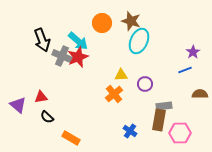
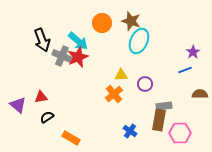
black semicircle: rotated 104 degrees clockwise
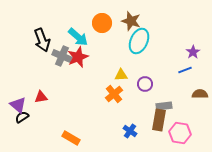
cyan arrow: moved 4 px up
black semicircle: moved 25 px left
pink hexagon: rotated 10 degrees clockwise
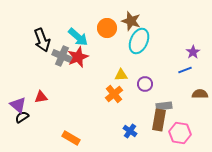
orange circle: moved 5 px right, 5 px down
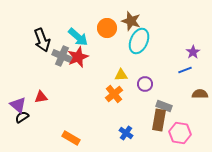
gray rectangle: rotated 28 degrees clockwise
blue cross: moved 4 px left, 2 px down
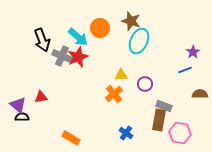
orange circle: moved 7 px left
black semicircle: rotated 32 degrees clockwise
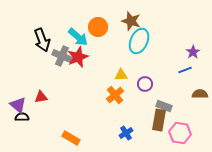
orange circle: moved 2 px left, 1 px up
orange cross: moved 1 px right, 1 px down
blue cross: rotated 24 degrees clockwise
